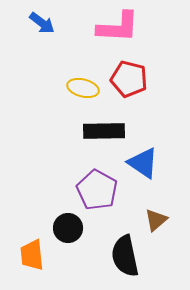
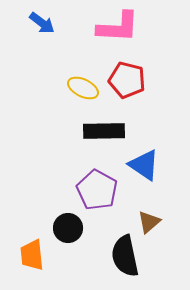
red pentagon: moved 2 px left, 1 px down
yellow ellipse: rotated 12 degrees clockwise
blue triangle: moved 1 px right, 2 px down
brown triangle: moved 7 px left, 2 px down
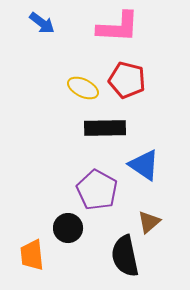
black rectangle: moved 1 px right, 3 px up
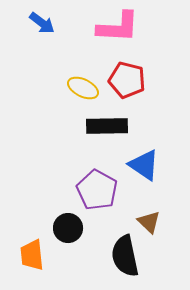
black rectangle: moved 2 px right, 2 px up
brown triangle: rotated 35 degrees counterclockwise
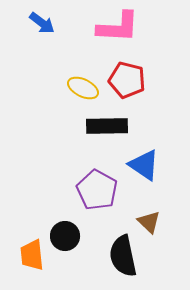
black circle: moved 3 px left, 8 px down
black semicircle: moved 2 px left
